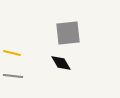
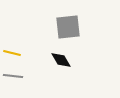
gray square: moved 6 px up
black diamond: moved 3 px up
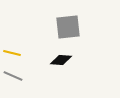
black diamond: rotated 55 degrees counterclockwise
gray line: rotated 18 degrees clockwise
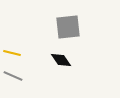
black diamond: rotated 50 degrees clockwise
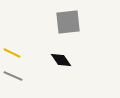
gray square: moved 5 px up
yellow line: rotated 12 degrees clockwise
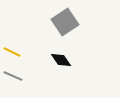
gray square: moved 3 px left; rotated 28 degrees counterclockwise
yellow line: moved 1 px up
